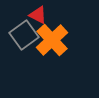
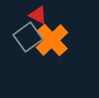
gray square: moved 4 px right, 2 px down
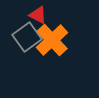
gray square: moved 1 px left
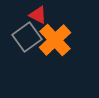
orange cross: moved 3 px right
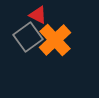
gray square: moved 1 px right
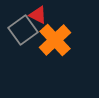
gray square: moved 5 px left, 7 px up
